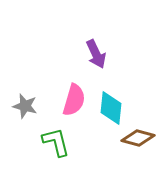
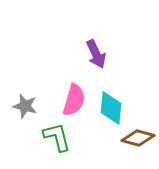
green L-shape: moved 1 px right, 5 px up
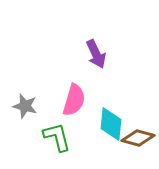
cyan diamond: moved 16 px down
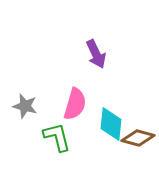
pink semicircle: moved 1 px right, 4 px down
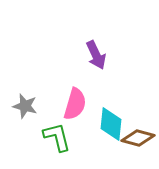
purple arrow: moved 1 px down
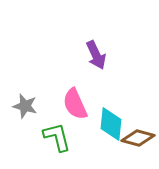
pink semicircle: rotated 140 degrees clockwise
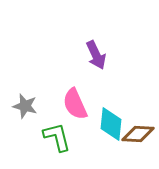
brown diamond: moved 4 px up; rotated 12 degrees counterclockwise
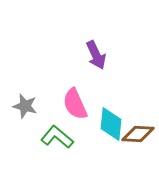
green L-shape: rotated 36 degrees counterclockwise
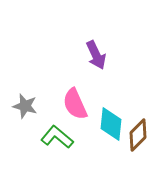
brown diamond: moved 1 px down; rotated 48 degrees counterclockwise
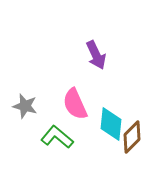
brown diamond: moved 6 px left, 2 px down
